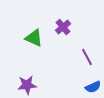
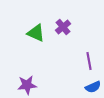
green triangle: moved 2 px right, 5 px up
purple line: moved 2 px right, 4 px down; rotated 18 degrees clockwise
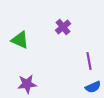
green triangle: moved 16 px left, 7 px down
purple star: moved 1 px up
